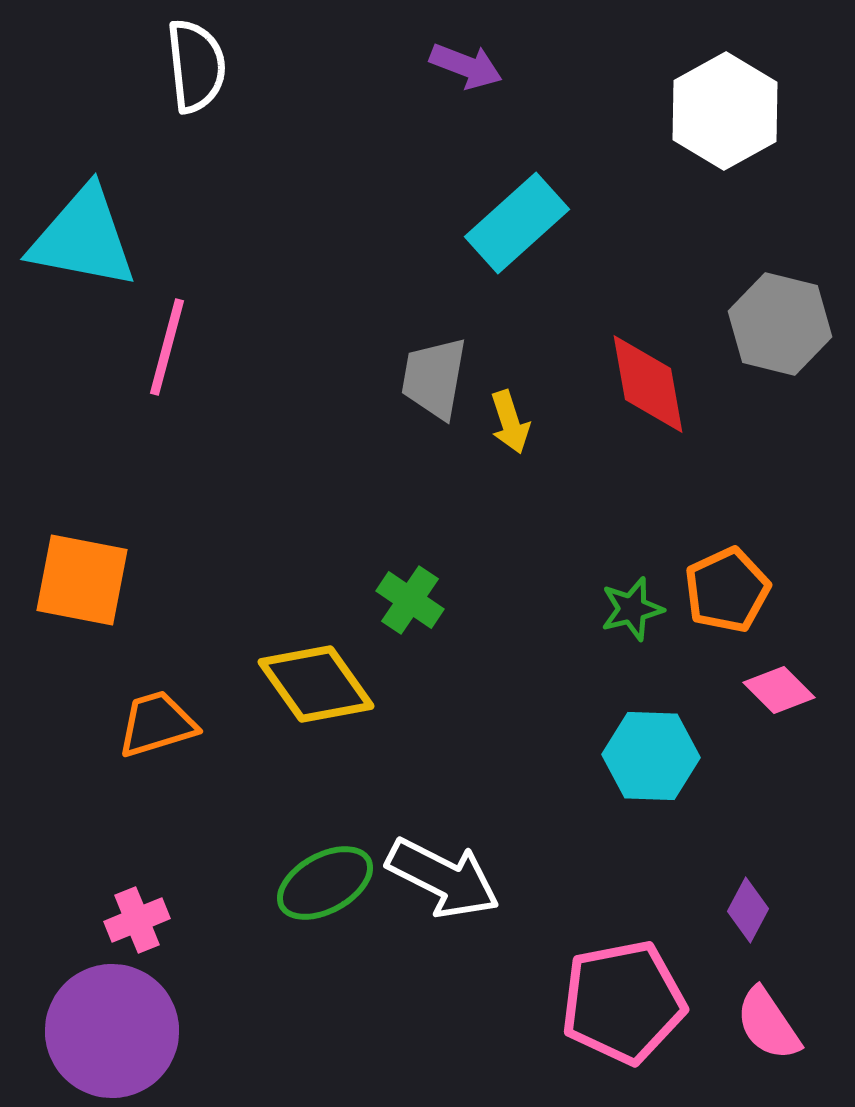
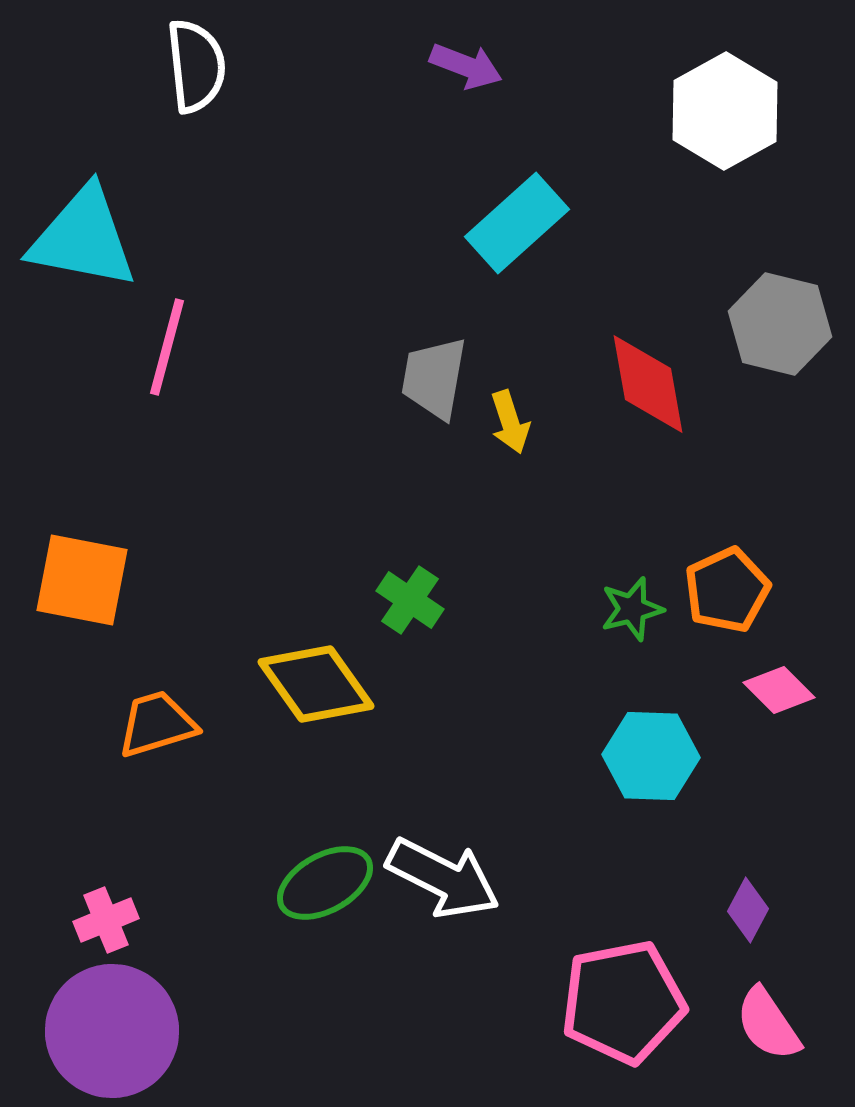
pink cross: moved 31 px left
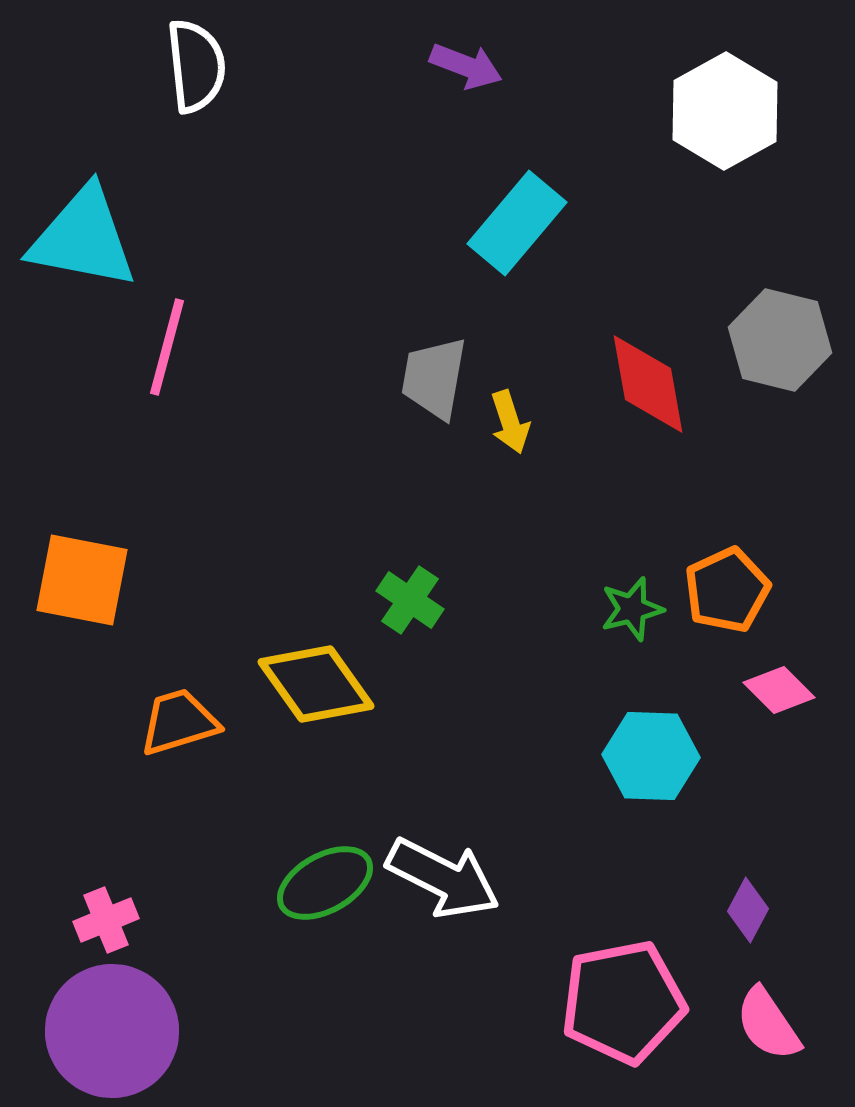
cyan rectangle: rotated 8 degrees counterclockwise
gray hexagon: moved 16 px down
orange trapezoid: moved 22 px right, 2 px up
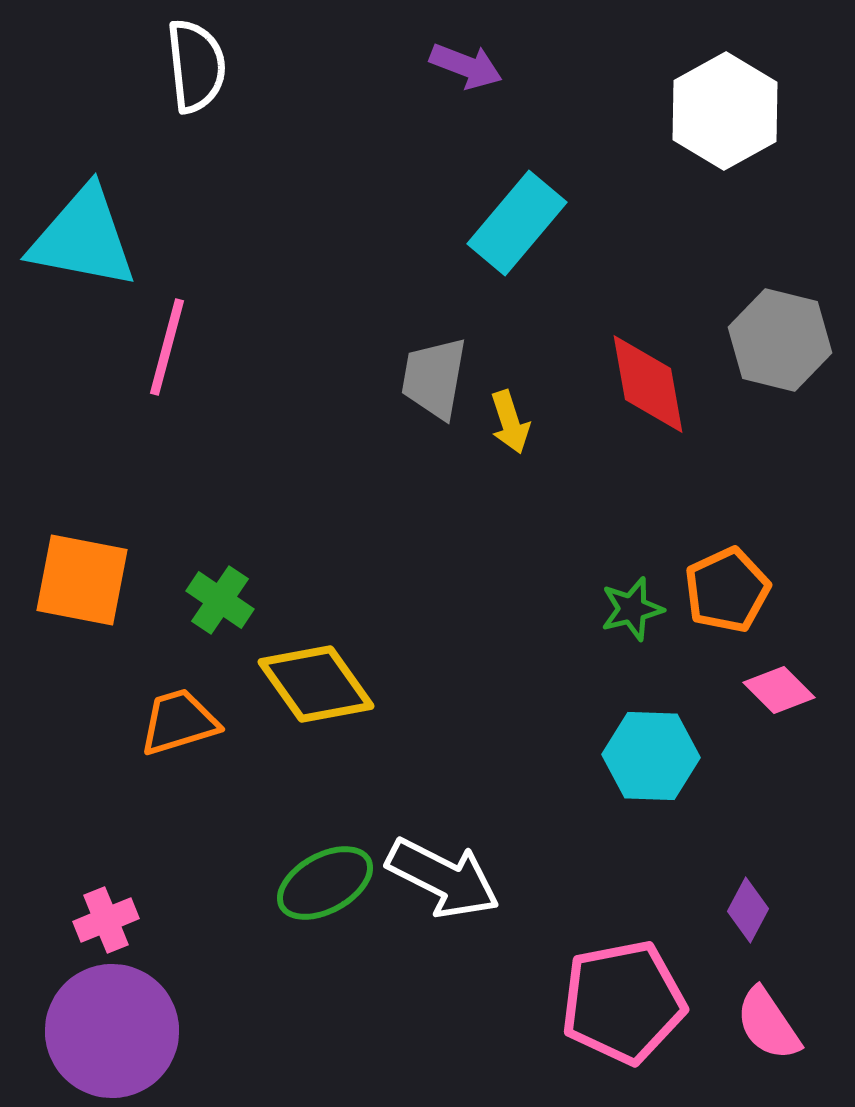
green cross: moved 190 px left
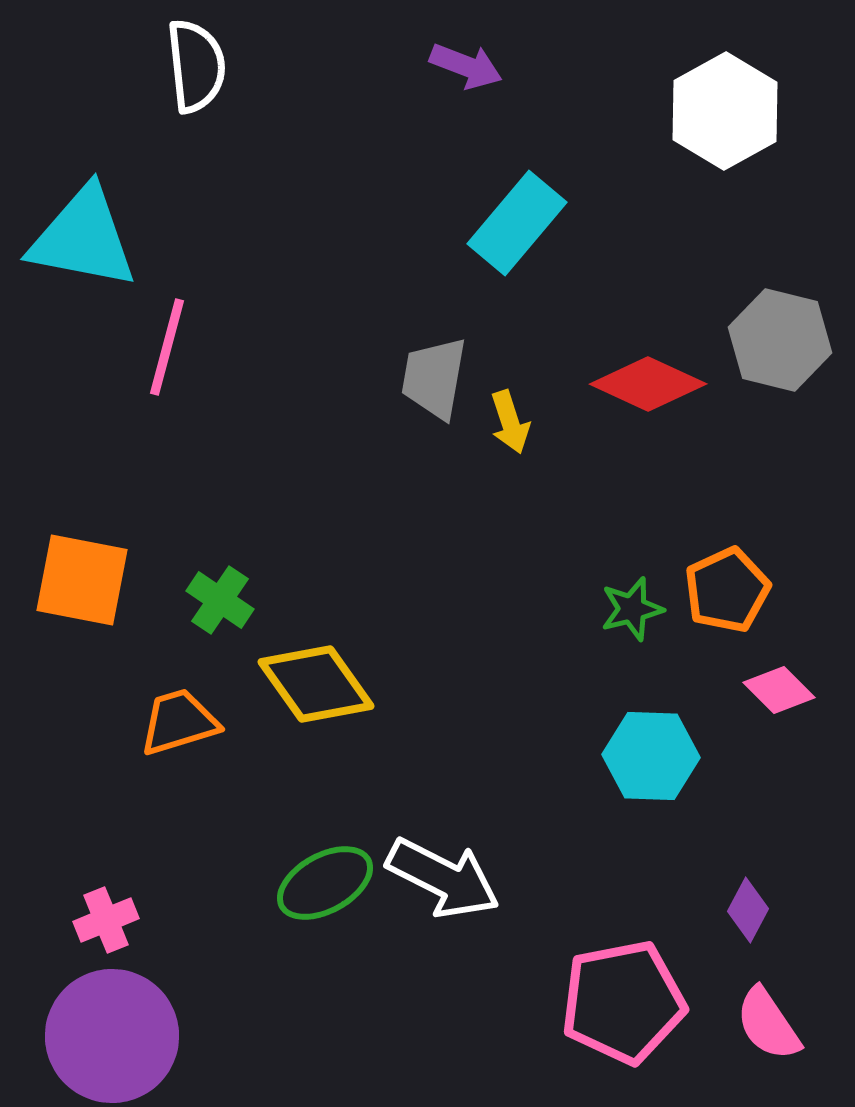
red diamond: rotated 55 degrees counterclockwise
purple circle: moved 5 px down
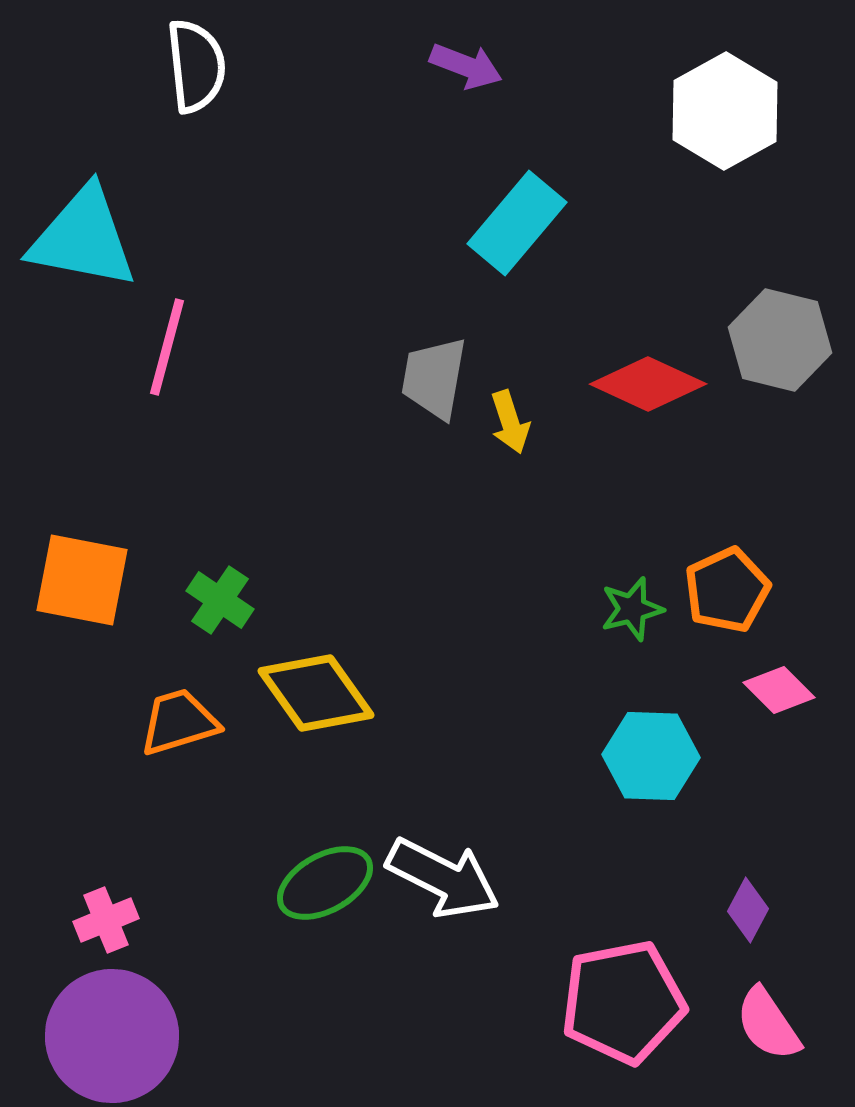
yellow diamond: moved 9 px down
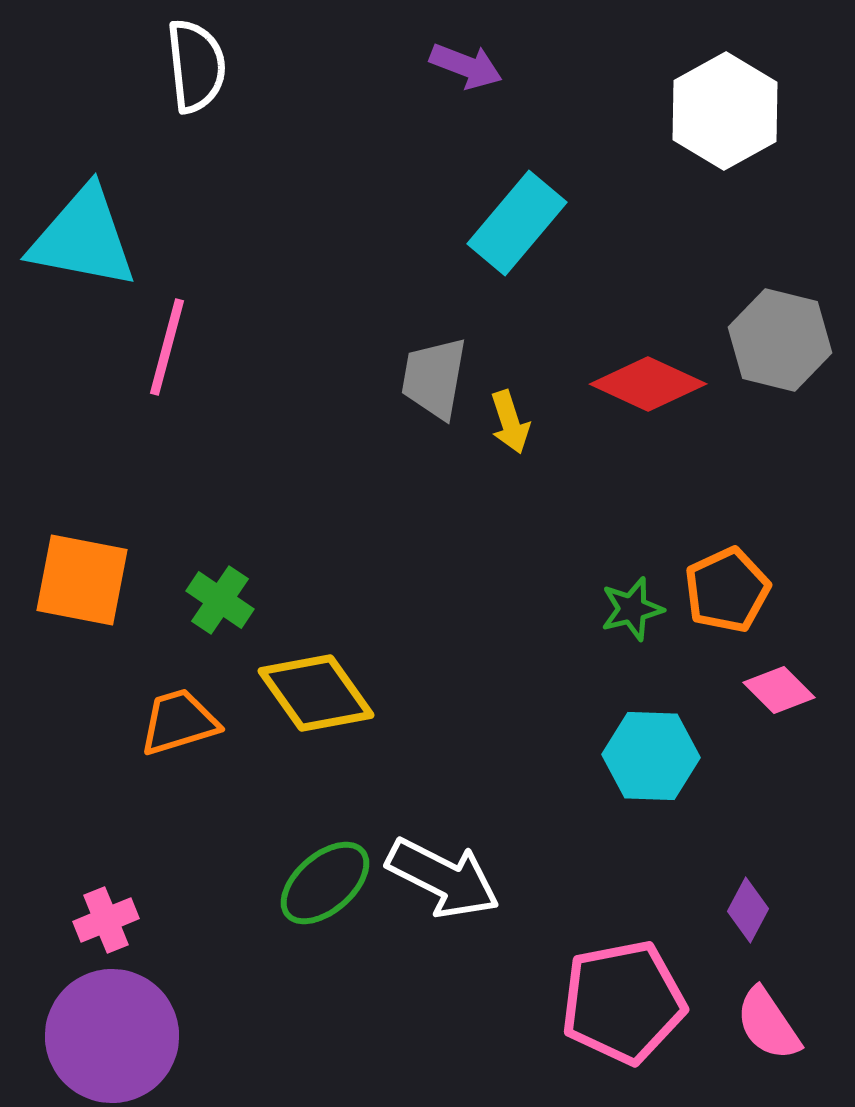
green ellipse: rotated 12 degrees counterclockwise
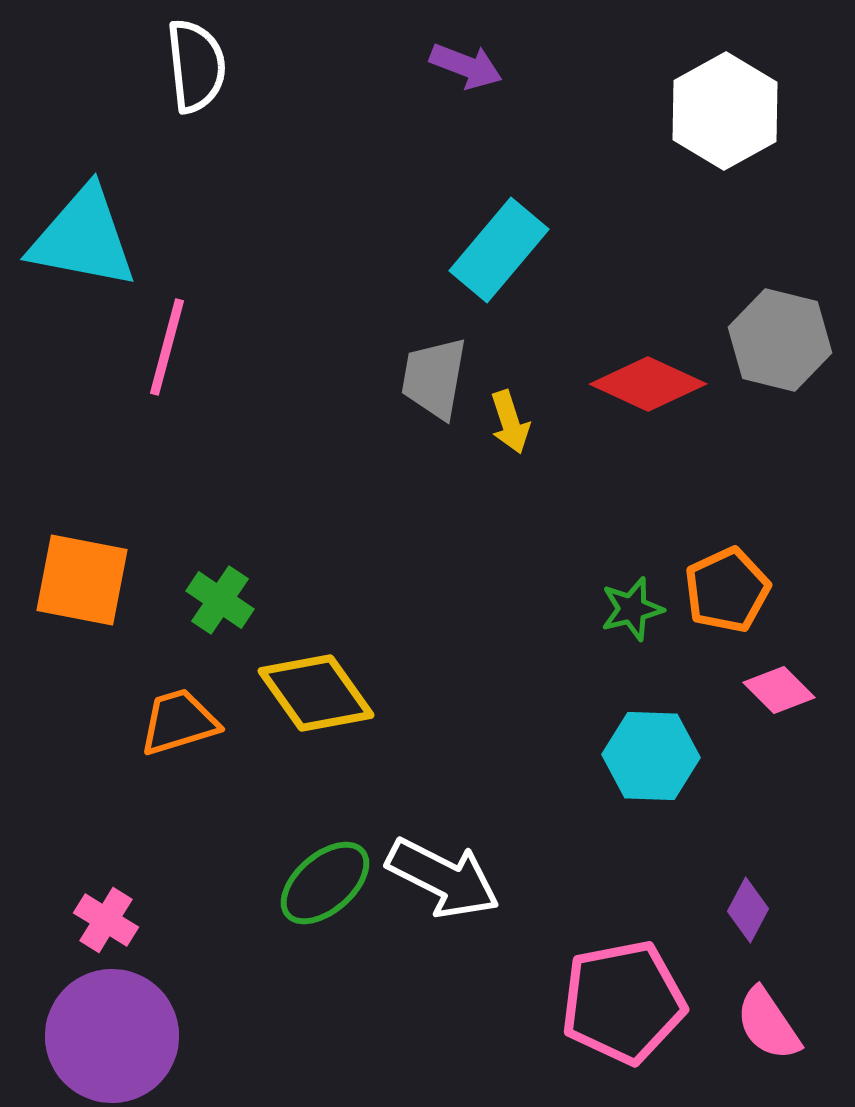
cyan rectangle: moved 18 px left, 27 px down
pink cross: rotated 36 degrees counterclockwise
